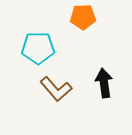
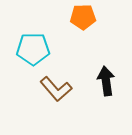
cyan pentagon: moved 5 px left, 1 px down
black arrow: moved 2 px right, 2 px up
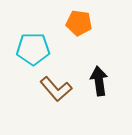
orange pentagon: moved 4 px left, 6 px down; rotated 10 degrees clockwise
black arrow: moved 7 px left
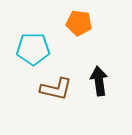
brown L-shape: rotated 36 degrees counterclockwise
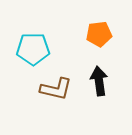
orange pentagon: moved 20 px right, 11 px down; rotated 15 degrees counterclockwise
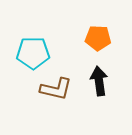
orange pentagon: moved 1 px left, 4 px down; rotated 10 degrees clockwise
cyan pentagon: moved 4 px down
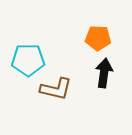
cyan pentagon: moved 5 px left, 7 px down
black arrow: moved 5 px right, 8 px up; rotated 16 degrees clockwise
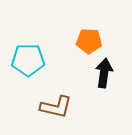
orange pentagon: moved 9 px left, 3 px down
brown L-shape: moved 18 px down
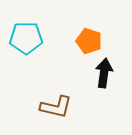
orange pentagon: rotated 15 degrees clockwise
cyan pentagon: moved 2 px left, 22 px up
